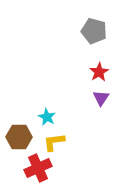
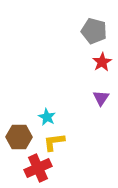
red star: moved 3 px right, 10 px up
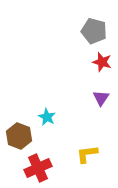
red star: rotated 24 degrees counterclockwise
brown hexagon: moved 1 px up; rotated 20 degrees clockwise
yellow L-shape: moved 33 px right, 12 px down
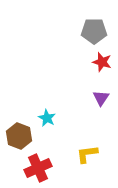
gray pentagon: rotated 15 degrees counterclockwise
cyan star: moved 1 px down
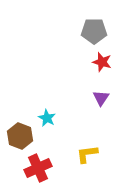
brown hexagon: moved 1 px right
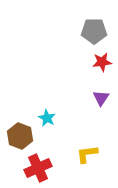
red star: rotated 24 degrees counterclockwise
